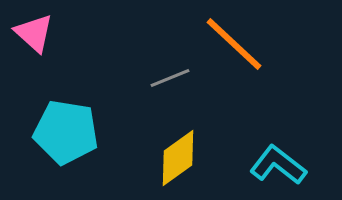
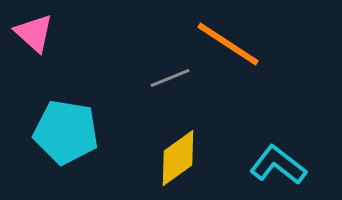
orange line: moved 6 px left; rotated 10 degrees counterclockwise
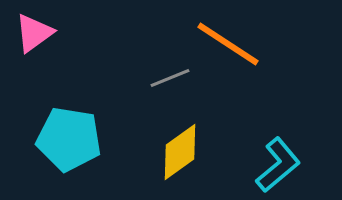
pink triangle: rotated 42 degrees clockwise
cyan pentagon: moved 3 px right, 7 px down
yellow diamond: moved 2 px right, 6 px up
cyan L-shape: rotated 102 degrees clockwise
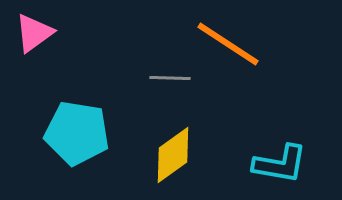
gray line: rotated 24 degrees clockwise
cyan pentagon: moved 8 px right, 6 px up
yellow diamond: moved 7 px left, 3 px down
cyan L-shape: moved 2 px right, 1 px up; rotated 50 degrees clockwise
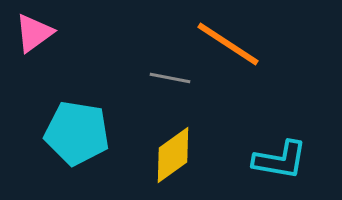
gray line: rotated 9 degrees clockwise
cyan L-shape: moved 4 px up
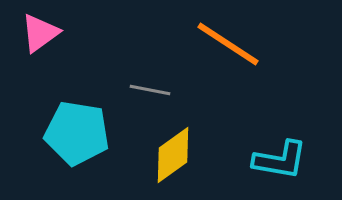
pink triangle: moved 6 px right
gray line: moved 20 px left, 12 px down
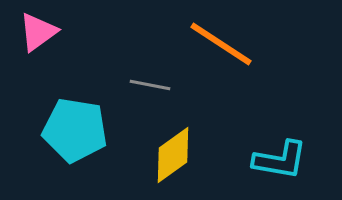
pink triangle: moved 2 px left, 1 px up
orange line: moved 7 px left
gray line: moved 5 px up
cyan pentagon: moved 2 px left, 3 px up
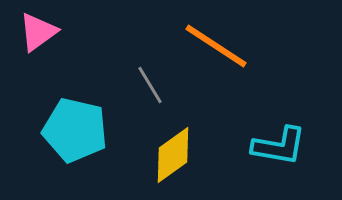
orange line: moved 5 px left, 2 px down
gray line: rotated 48 degrees clockwise
cyan pentagon: rotated 4 degrees clockwise
cyan L-shape: moved 1 px left, 14 px up
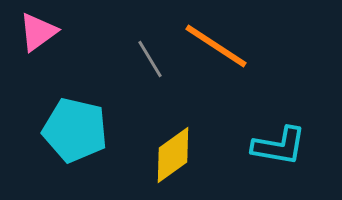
gray line: moved 26 px up
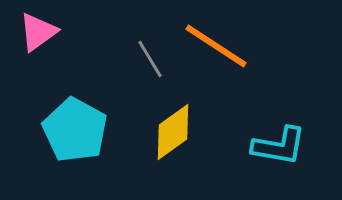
cyan pentagon: rotated 16 degrees clockwise
yellow diamond: moved 23 px up
